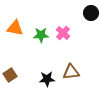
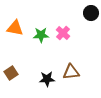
brown square: moved 1 px right, 2 px up
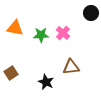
brown triangle: moved 5 px up
black star: moved 1 px left, 3 px down; rotated 28 degrees clockwise
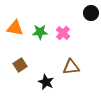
green star: moved 1 px left, 3 px up
brown square: moved 9 px right, 8 px up
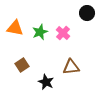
black circle: moved 4 px left
green star: rotated 21 degrees counterclockwise
brown square: moved 2 px right
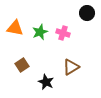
pink cross: rotated 24 degrees counterclockwise
brown triangle: rotated 24 degrees counterclockwise
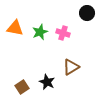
brown square: moved 22 px down
black star: moved 1 px right
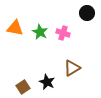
green star: rotated 21 degrees counterclockwise
brown triangle: moved 1 px right, 1 px down
brown square: moved 1 px right
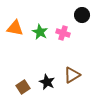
black circle: moved 5 px left, 2 px down
brown triangle: moved 7 px down
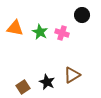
pink cross: moved 1 px left
